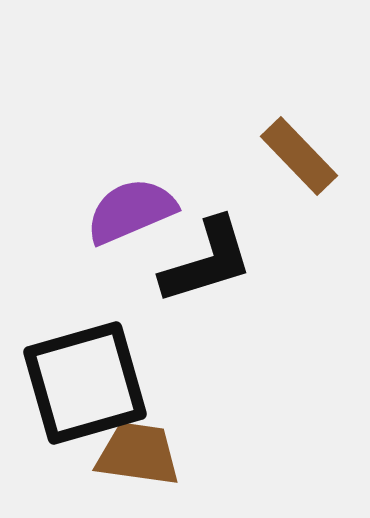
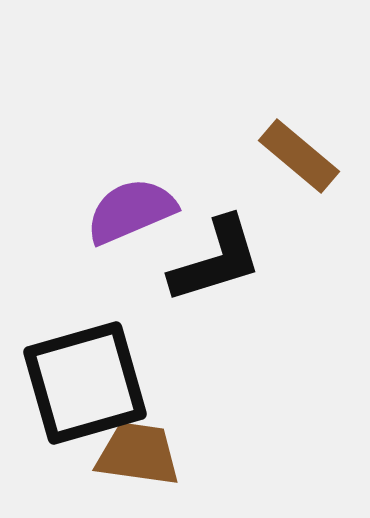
brown rectangle: rotated 6 degrees counterclockwise
black L-shape: moved 9 px right, 1 px up
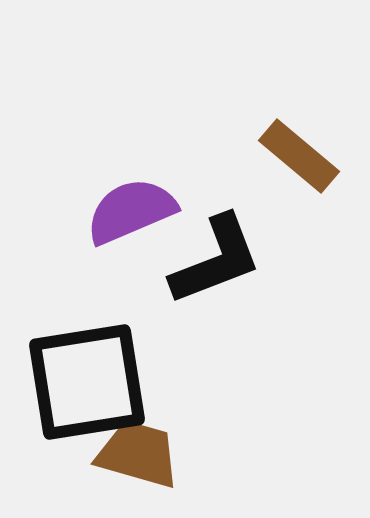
black L-shape: rotated 4 degrees counterclockwise
black square: moved 2 px right, 1 px up; rotated 7 degrees clockwise
brown trapezoid: rotated 8 degrees clockwise
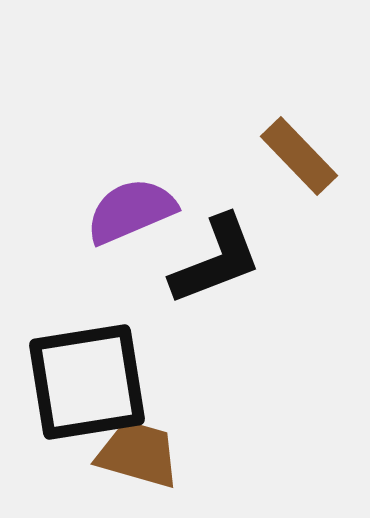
brown rectangle: rotated 6 degrees clockwise
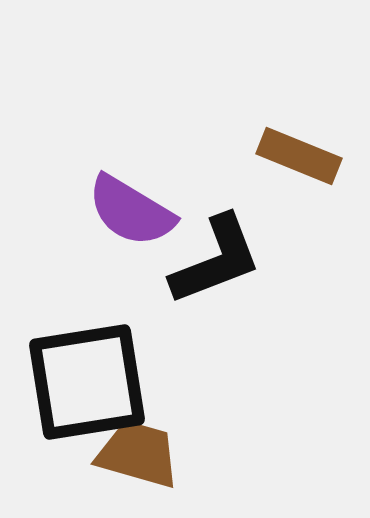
brown rectangle: rotated 24 degrees counterclockwise
purple semicircle: rotated 126 degrees counterclockwise
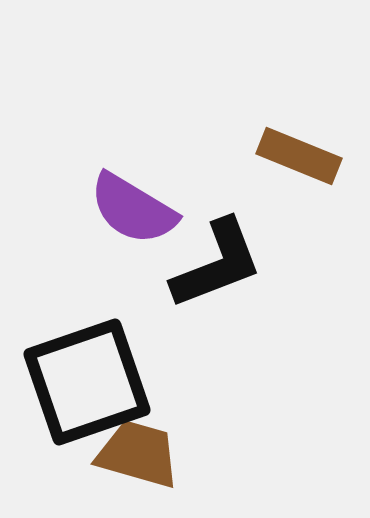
purple semicircle: moved 2 px right, 2 px up
black L-shape: moved 1 px right, 4 px down
black square: rotated 10 degrees counterclockwise
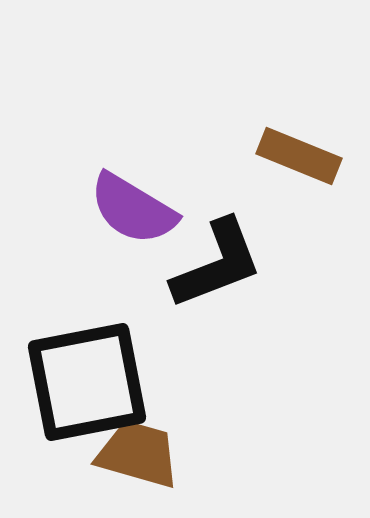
black square: rotated 8 degrees clockwise
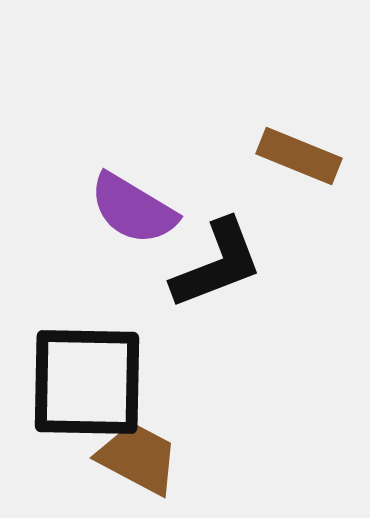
black square: rotated 12 degrees clockwise
brown trapezoid: moved 4 px down; rotated 12 degrees clockwise
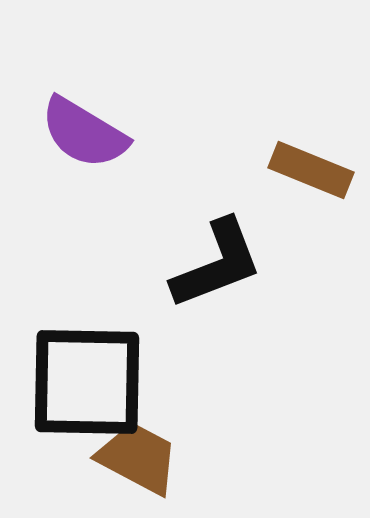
brown rectangle: moved 12 px right, 14 px down
purple semicircle: moved 49 px left, 76 px up
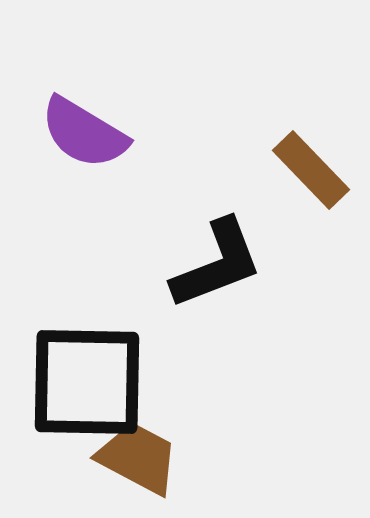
brown rectangle: rotated 24 degrees clockwise
